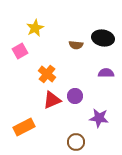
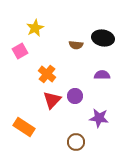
purple semicircle: moved 4 px left, 2 px down
red triangle: rotated 24 degrees counterclockwise
orange rectangle: rotated 60 degrees clockwise
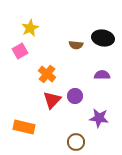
yellow star: moved 5 px left
orange rectangle: rotated 20 degrees counterclockwise
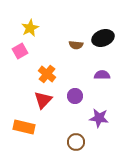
black ellipse: rotated 30 degrees counterclockwise
red triangle: moved 9 px left
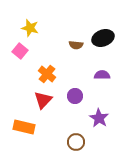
yellow star: rotated 30 degrees counterclockwise
pink square: rotated 21 degrees counterclockwise
purple star: rotated 24 degrees clockwise
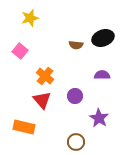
yellow star: moved 10 px up; rotated 30 degrees counterclockwise
orange cross: moved 2 px left, 2 px down
red triangle: moved 1 px left; rotated 24 degrees counterclockwise
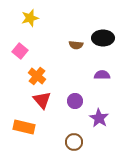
black ellipse: rotated 20 degrees clockwise
orange cross: moved 8 px left
purple circle: moved 5 px down
brown circle: moved 2 px left
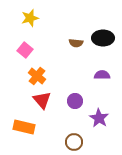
brown semicircle: moved 2 px up
pink square: moved 5 px right, 1 px up
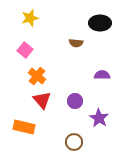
black ellipse: moved 3 px left, 15 px up
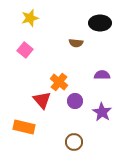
orange cross: moved 22 px right, 6 px down
purple star: moved 3 px right, 6 px up
